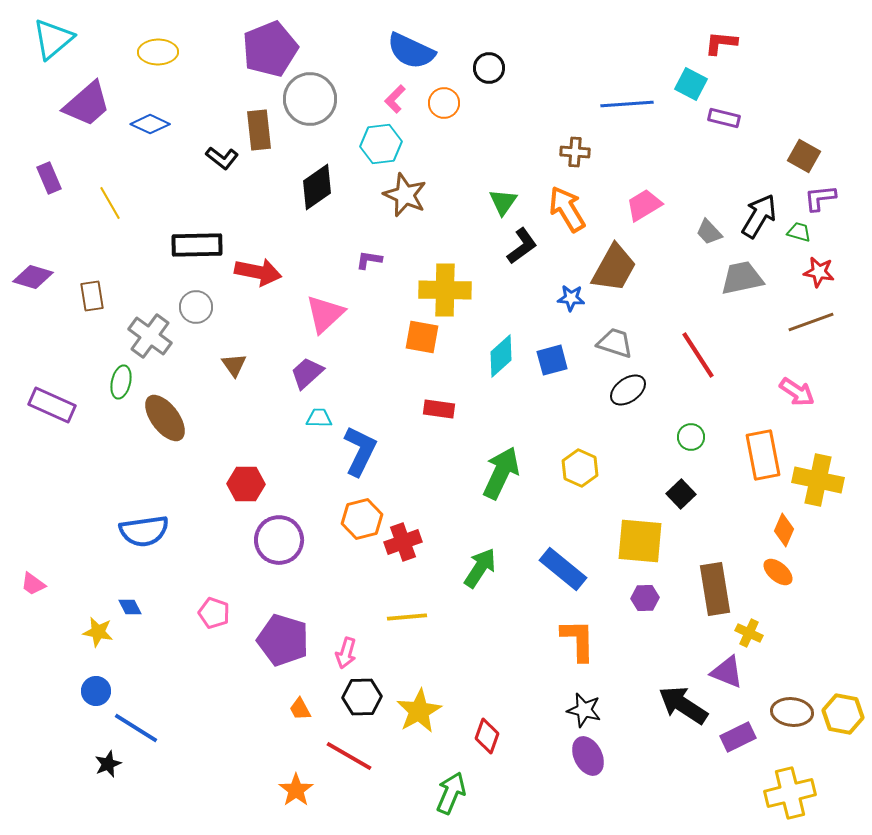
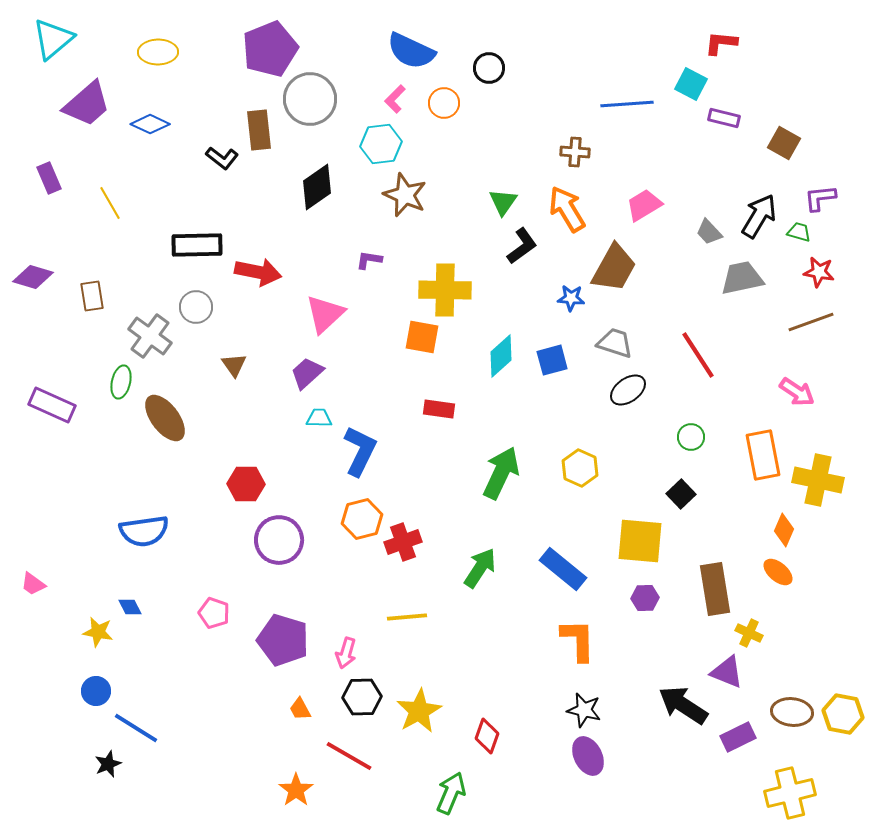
brown square at (804, 156): moved 20 px left, 13 px up
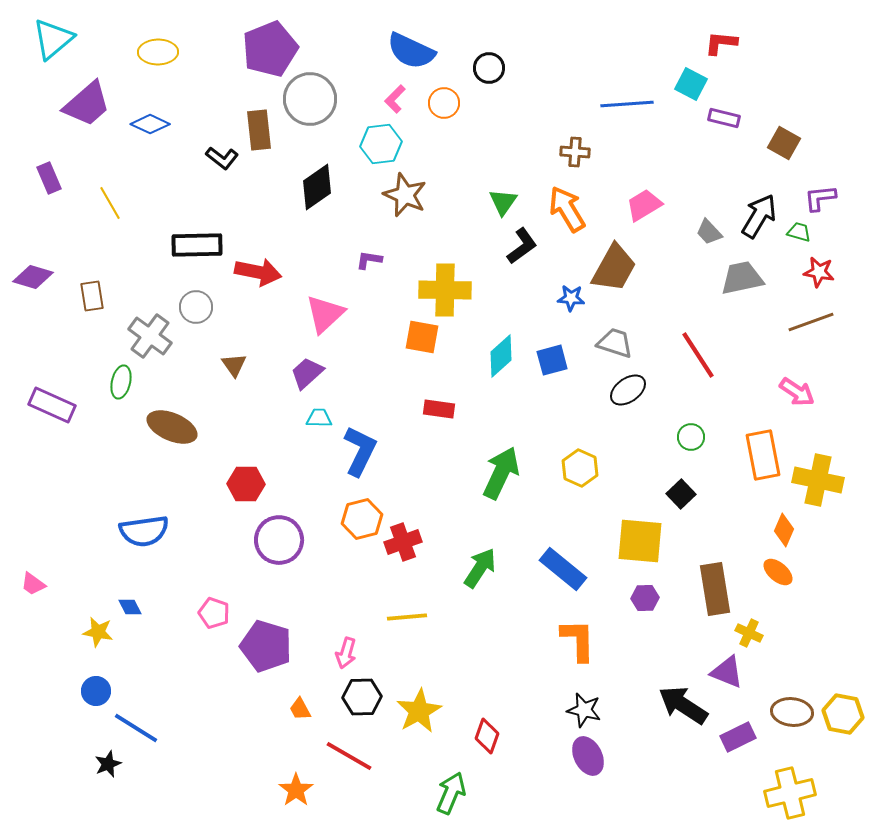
brown ellipse at (165, 418): moved 7 px right, 9 px down; rotated 30 degrees counterclockwise
purple pentagon at (283, 640): moved 17 px left, 6 px down
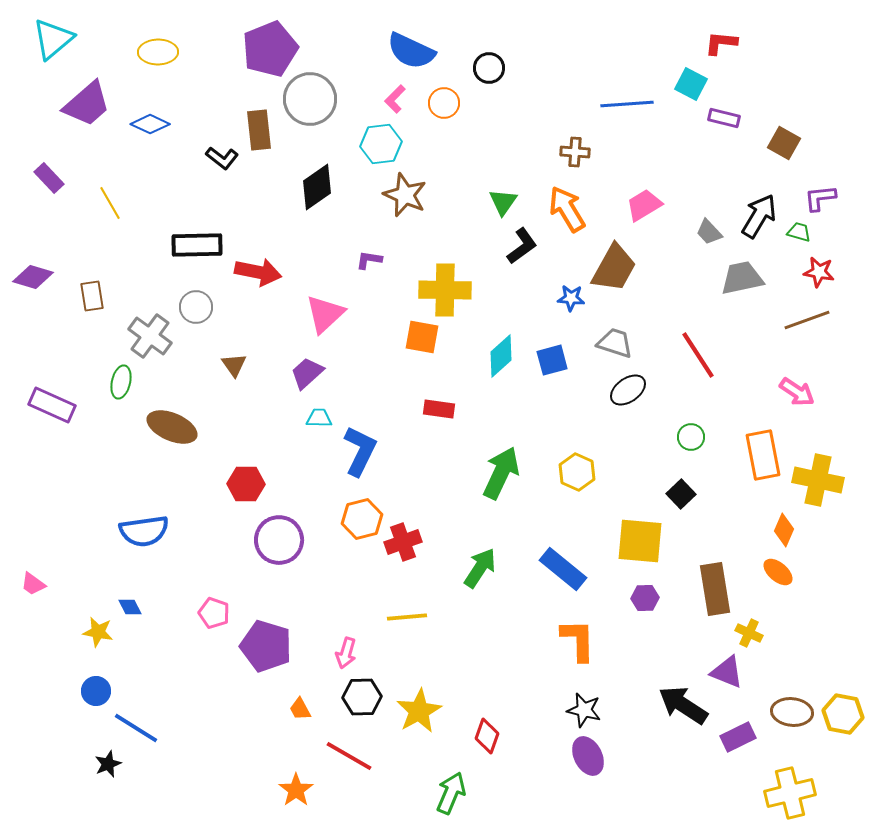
purple rectangle at (49, 178): rotated 20 degrees counterclockwise
brown line at (811, 322): moved 4 px left, 2 px up
yellow hexagon at (580, 468): moved 3 px left, 4 px down
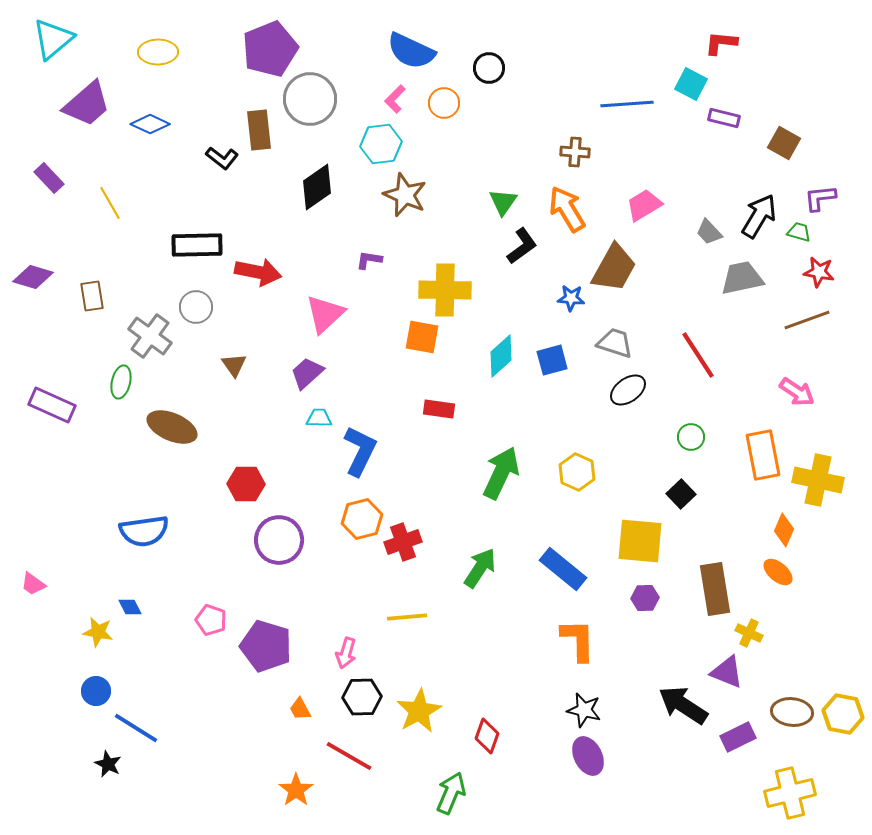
pink pentagon at (214, 613): moved 3 px left, 7 px down
black star at (108, 764): rotated 24 degrees counterclockwise
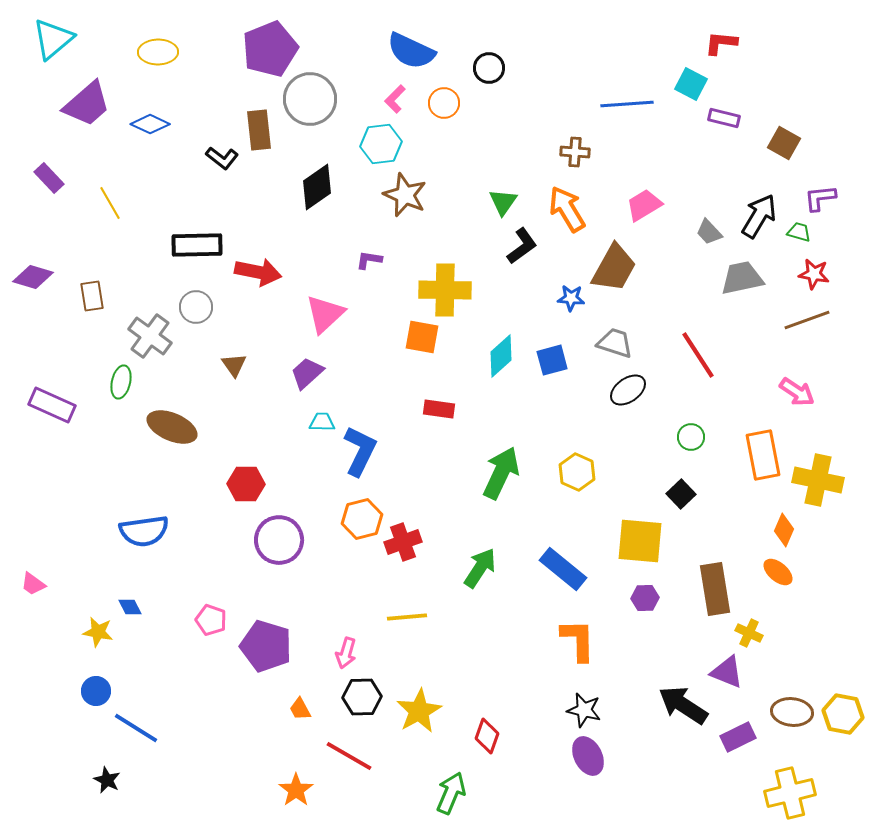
red star at (819, 272): moved 5 px left, 2 px down
cyan trapezoid at (319, 418): moved 3 px right, 4 px down
black star at (108, 764): moved 1 px left, 16 px down
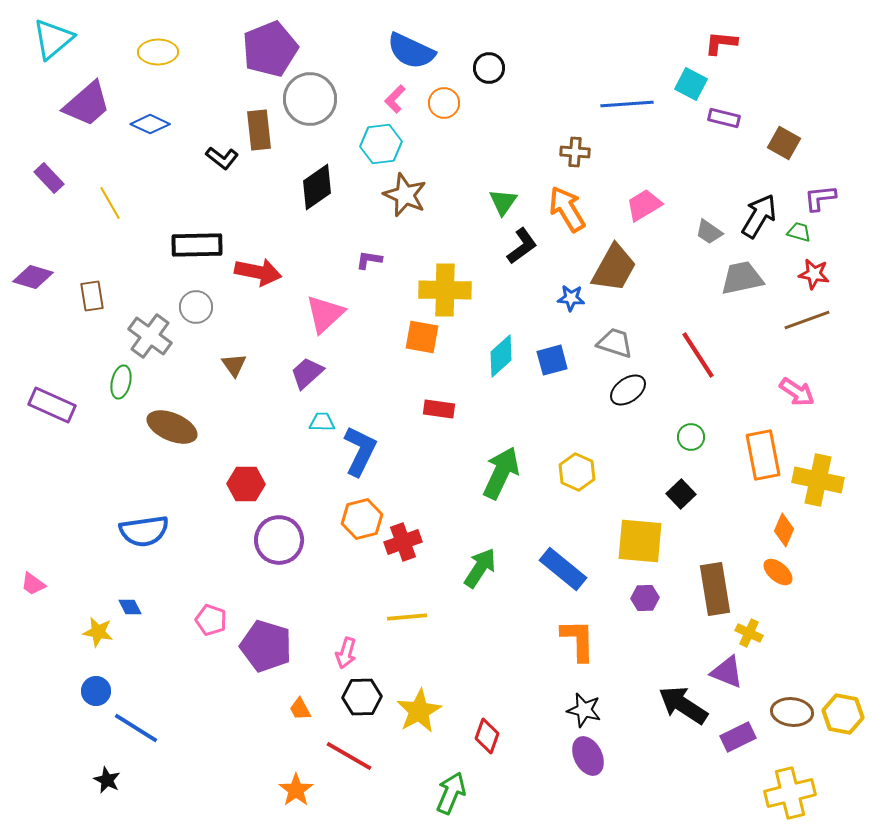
gray trapezoid at (709, 232): rotated 12 degrees counterclockwise
